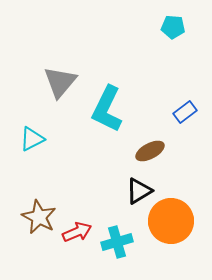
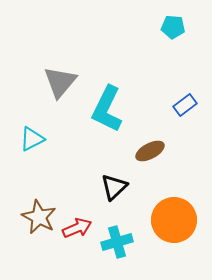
blue rectangle: moved 7 px up
black triangle: moved 25 px left, 4 px up; rotated 12 degrees counterclockwise
orange circle: moved 3 px right, 1 px up
red arrow: moved 4 px up
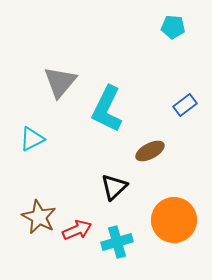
red arrow: moved 2 px down
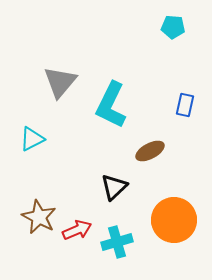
blue rectangle: rotated 40 degrees counterclockwise
cyan L-shape: moved 4 px right, 4 px up
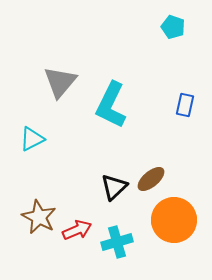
cyan pentagon: rotated 15 degrees clockwise
brown ellipse: moved 1 px right, 28 px down; rotated 12 degrees counterclockwise
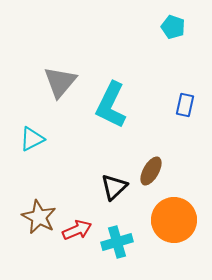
brown ellipse: moved 8 px up; rotated 20 degrees counterclockwise
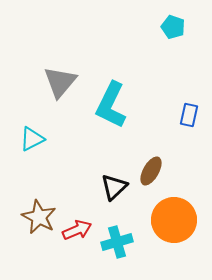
blue rectangle: moved 4 px right, 10 px down
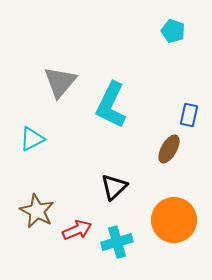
cyan pentagon: moved 4 px down
brown ellipse: moved 18 px right, 22 px up
brown star: moved 2 px left, 6 px up
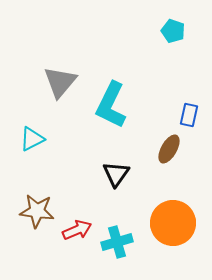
black triangle: moved 2 px right, 13 px up; rotated 12 degrees counterclockwise
brown star: rotated 20 degrees counterclockwise
orange circle: moved 1 px left, 3 px down
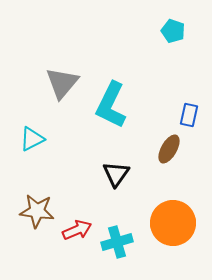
gray triangle: moved 2 px right, 1 px down
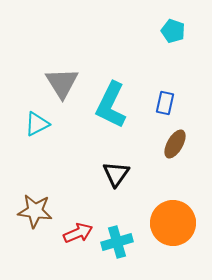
gray triangle: rotated 12 degrees counterclockwise
blue rectangle: moved 24 px left, 12 px up
cyan triangle: moved 5 px right, 15 px up
brown ellipse: moved 6 px right, 5 px up
brown star: moved 2 px left
red arrow: moved 1 px right, 3 px down
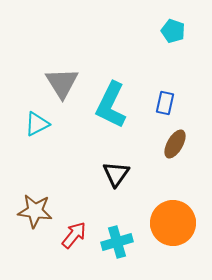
red arrow: moved 4 px left, 2 px down; rotated 28 degrees counterclockwise
